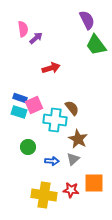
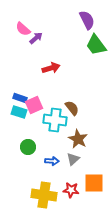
pink semicircle: rotated 140 degrees clockwise
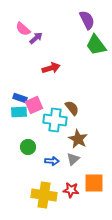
cyan rectangle: rotated 21 degrees counterclockwise
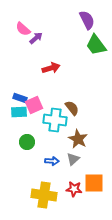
green circle: moved 1 px left, 5 px up
red star: moved 3 px right, 1 px up
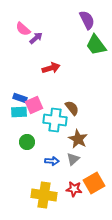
orange square: rotated 30 degrees counterclockwise
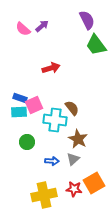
purple arrow: moved 6 px right, 12 px up
yellow cross: rotated 20 degrees counterclockwise
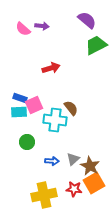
purple semicircle: rotated 24 degrees counterclockwise
purple arrow: rotated 48 degrees clockwise
green trapezoid: rotated 100 degrees clockwise
brown semicircle: moved 1 px left
brown star: moved 12 px right, 27 px down
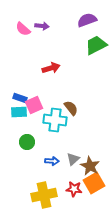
purple semicircle: rotated 60 degrees counterclockwise
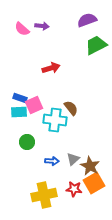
pink semicircle: moved 1 px left
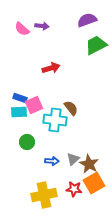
brown star: moved 1 px left, 2 px up
